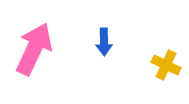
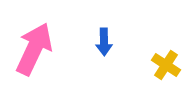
yellow cross: rotated 8 degrees clockwise
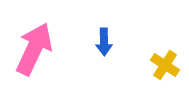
yellow cross: moved 1 px left
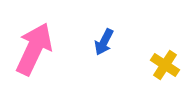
blue arrow: rotated 28 degrees clockwise
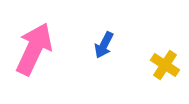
blue arrow: moved 3 px down
